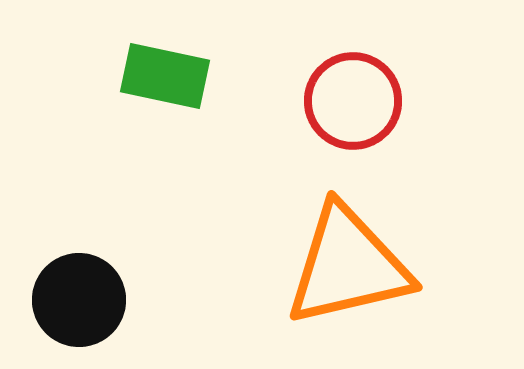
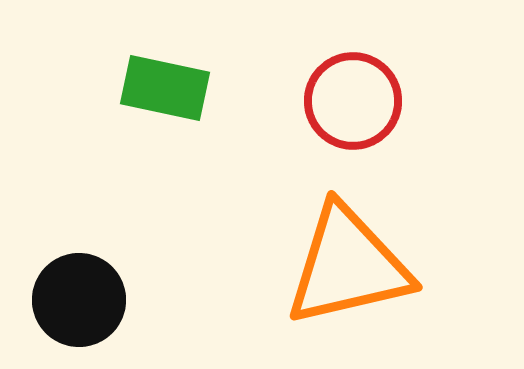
green rectangle: moved 12 px down
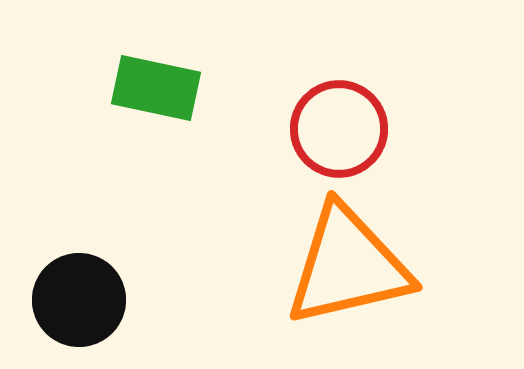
green rectangle: moved 9 px left
red circle: moved 14 px left, 28 px down
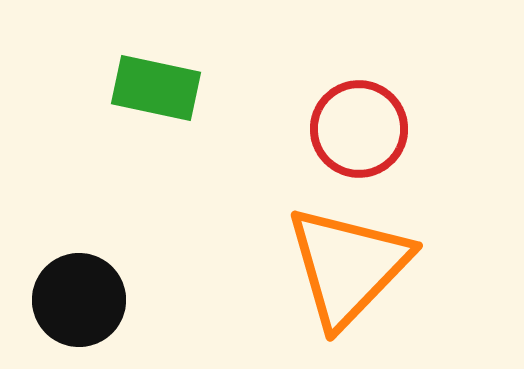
red circle: moved 20 px right
orange triangle: rotated 33 degrees counterclockwise
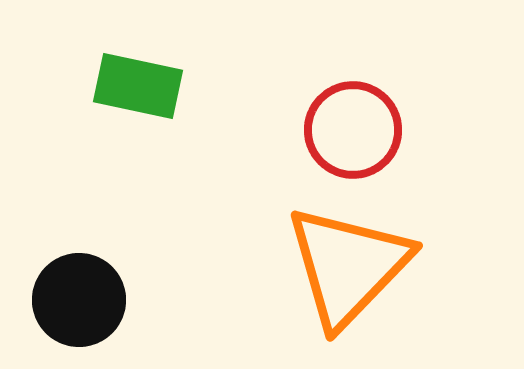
green rectangle: moved 18 px left, 2 px up
red circle: moved 6 px left, 1 px down
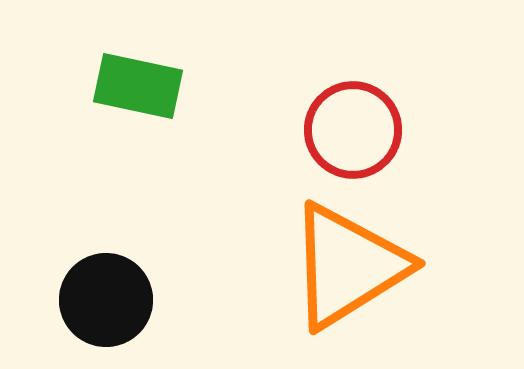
orange triangle: rotated 14 degrees clockwise
black circle: moved 27 px right
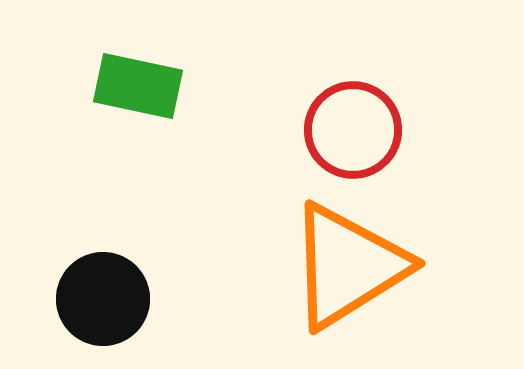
black circle: moved 3 px left, 1 px up
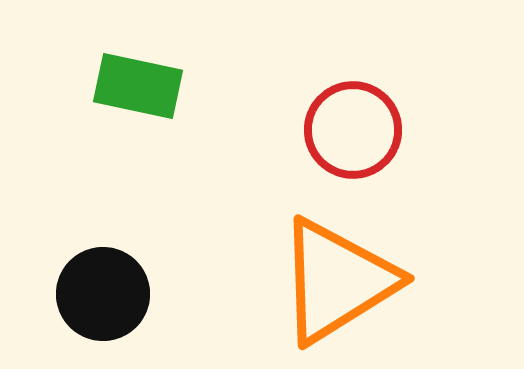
orange triangle: moved 11 px left, 15 px down
black circle: moved 5 px up
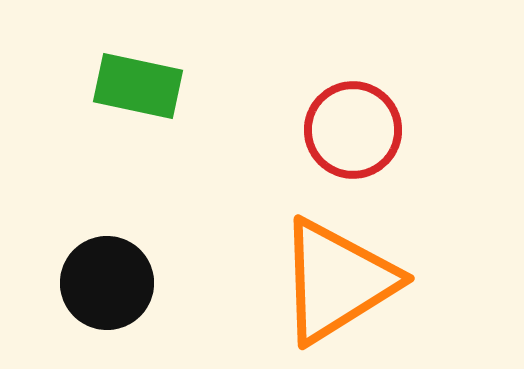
black circle: moved 4 px right, 11 px up
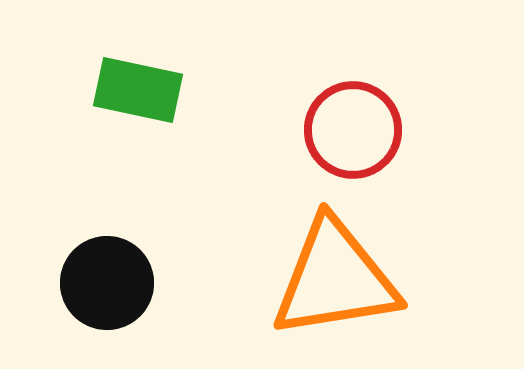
green rectangle: moved 4 px down
orange triangle: moved 2 px left, 2 px up; rotated 23 degrees clockwise
